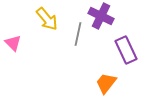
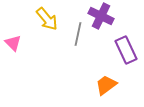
orange trapezoid: moved 2 px down; rotated 15 degrees clockwise
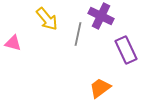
pink triangle: rotated 30 degrees counterclockwise
orange trapezoid: moved 6 px left, 3 px down
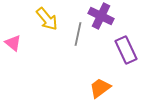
pink triangle: rotated 24 degrees clockwise
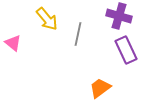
purple cross: moved 18 px right; rotated 10 degrees counterclockwise
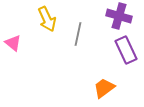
yellow arrow: rotated 15 degrees clockwise
orange trapezoid: moved 4 px right
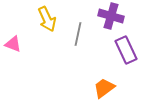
purple cross: moved 8 px left
pink triangle: moved 1 px down; rotated 18 degrees counterclockwise
